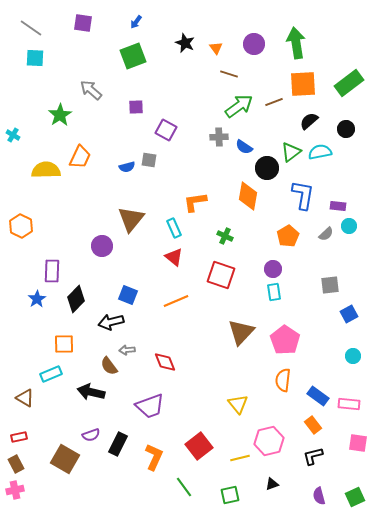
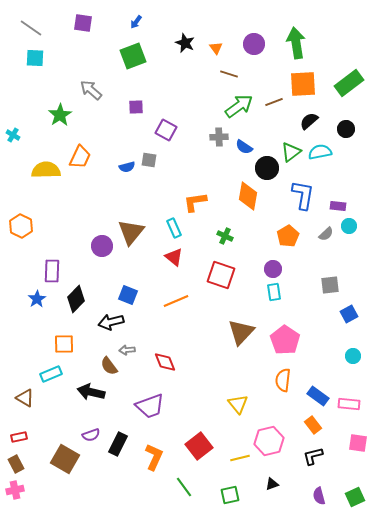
brown triangle at (131, 219): moved 13 px down
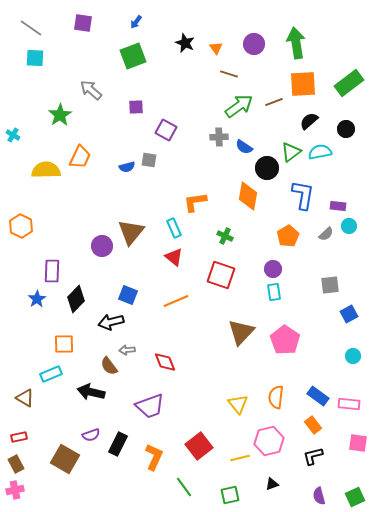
orange semicircle at (283, 380): moved 7 px left, 17 px down
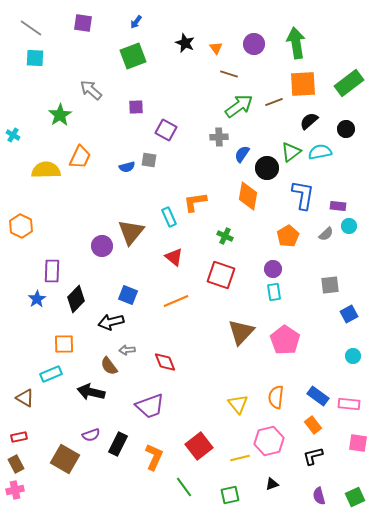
blue semicircle at (244, 147): moved 2 px left, 7 px down; rotated 90 degrees clockwise
cyan rectangle at (174, 228): moved 5 px left, 11 px up
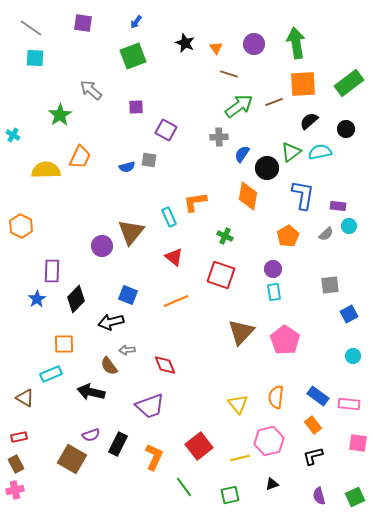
red diamond at (165, 362): moved 3 px down
brown square at (65, 459): moved 7 px right
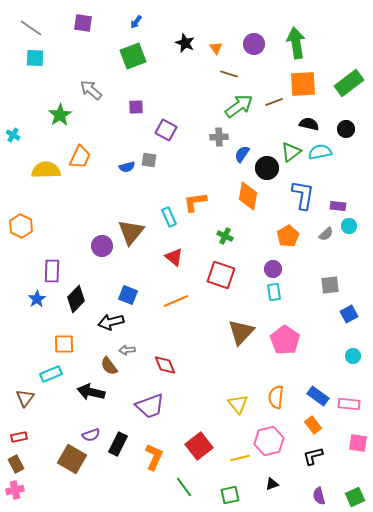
black semicircle at (309, 121): moved 3 px down; rotated 54 degrees clockwise
brown triangle at (25, 398): rotated 36 degrees clockwise
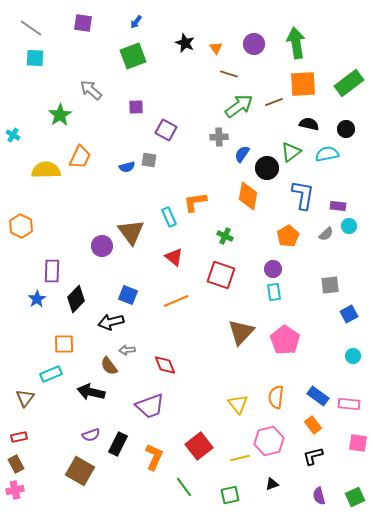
cyan semicircle at (320, 152): moved 7 px right, 2 px down
brown triangle at (131, 232): rotated 16 degrees counterclockwise
brown square at (72, 459): moved 8 px right, 12 px down
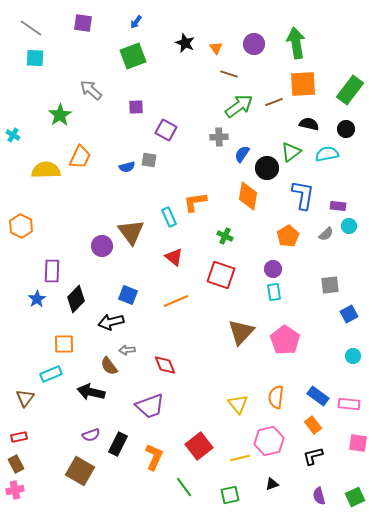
green rectangle at (349, 83): moved 1 px right, 7 px down; rotated 16 degrees counterclockwise
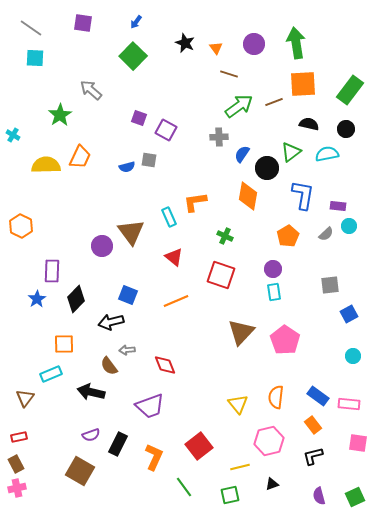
green square at (133, 56): rotated 24 degrees counterclockwise
purple square at (136, 107): moved 3 px right, 11 px down; rotated 21 degrees clockwise
yellow semicircle at (46, 170): moved 5 px up
yellow line at (240, 458): moved 9 px down
pink cross at (15, 490): moved 2 px right, 2 px up
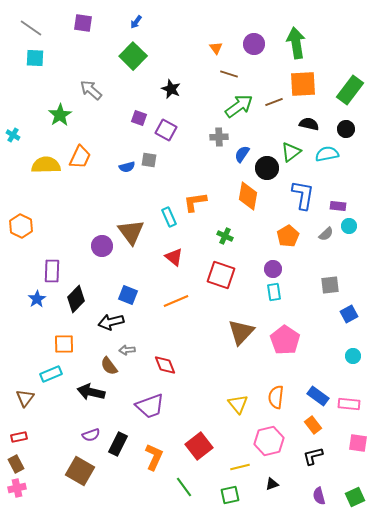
black star at (185, 43): moved 14 px left, 46 px down
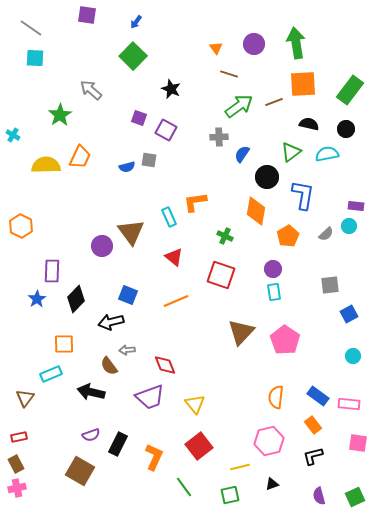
purple square at (83, 23): moved 4 px right, 8 px up
black circle at (267, 168): moved 9 px down
orange diamond at (248, 196): moved 8 px right, 15 px down
purple rectangle at (338, 206): moved 18 px right
yellow triangle at (238, 404): moved 43 px left
purple trapezoid at (150, 406): moved 9 px up
